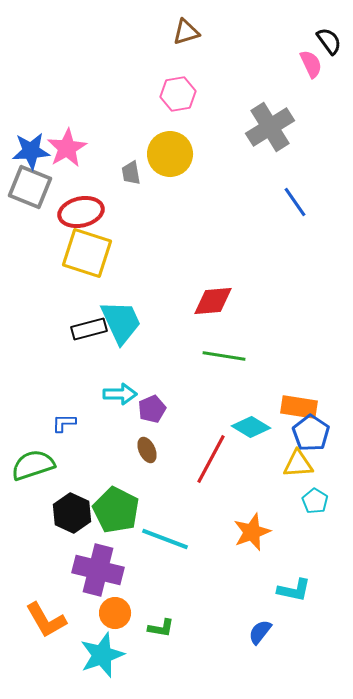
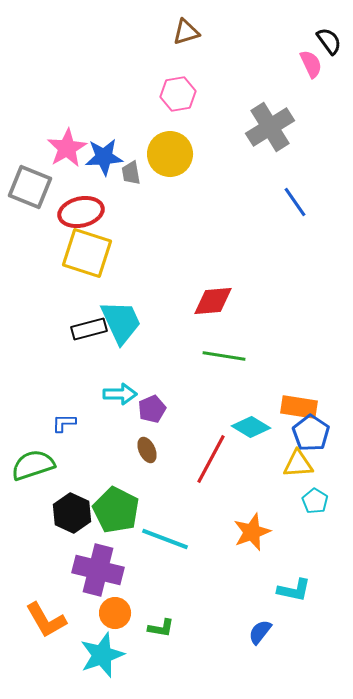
blue star: moved 73 px right, 6 px down
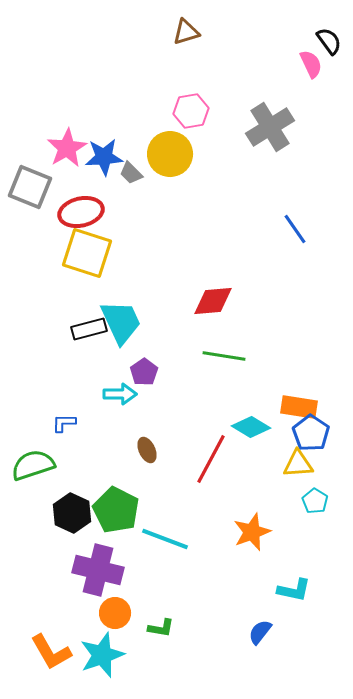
pink hexagon: moved 13 px right, 17 px down
gray trapezoid: rotated 35 degrees counterclockwise
blue line: moved 27 px down
purple pentagon: moved 8 px left, 37 px up; rotated 12 degrees counterclockwise
orange L-shape: moved 5 px right, 32 px down
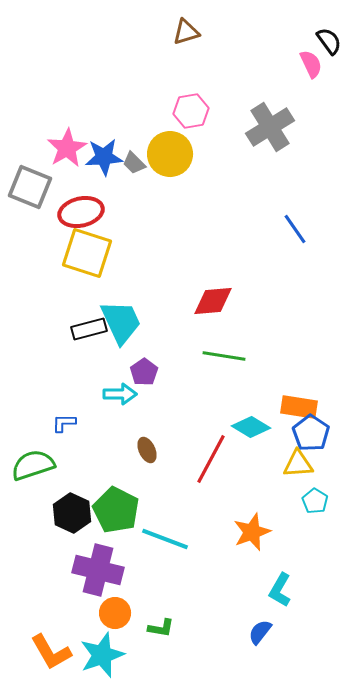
gray trapezoid: moved 3 px right, 10 px up
cyan L-shape: moved 14 px left; rotated 108 degrees clockwise
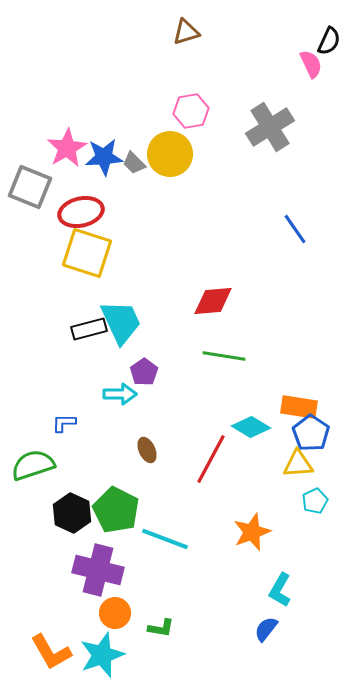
black semicircle: rotated 60 degrees clockwise
cyan pentagon: rotated 15 degrees clockwise
blue semicircle: moved 6 px right, 3 px up
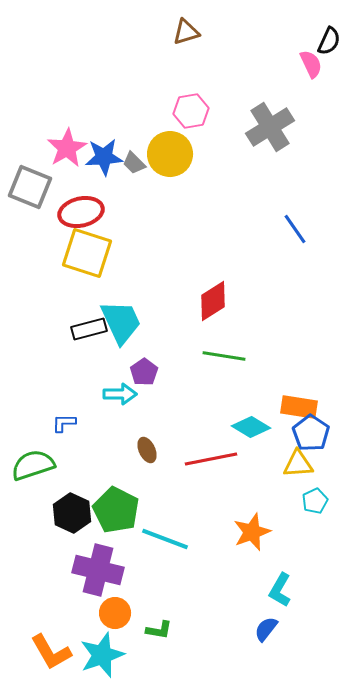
red diamond: rotated 27 degrees counterclockwise
red line: rotated 51 degrees clockwise
green L-shape: moved 2 px left, 2 px down
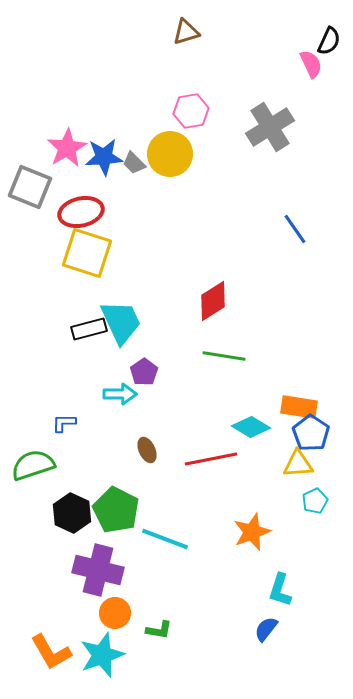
cyan L-shape: rotated 12 degrees counterclockwise
